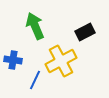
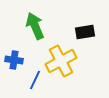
black rectangle: rotated 18 degrees clockwise
blue cross: moved 1 px right
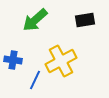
green arrow: moved 6 px up; rotated 108 degrees counterclockwise
black rectangle: moved 12 px up
blue cross: moved 1 px left
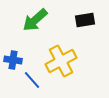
blue line: moved 3 px left; rotated 66 degrees counterclockwise
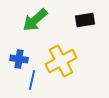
blue cross: moved 6 px right, 1 px up
blue line: rotated 54 degrees clockwise
